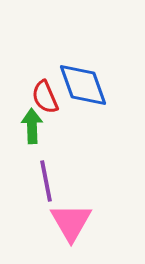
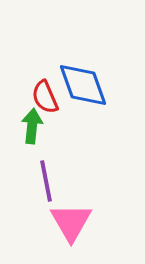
green arrow: rotated 8 degrees clockwise
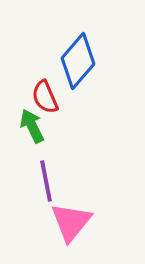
blue diamond: moved 5 px left, 24 px up; rotated 60 degrees clockwise
green arrow: rotated 32 degrees counterclockwise
pink triangle: rotated 9 degrees clockwise
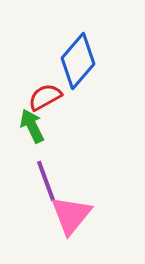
red semicircle: rotated 84 degrees clockwise
purple line: rotated 9 degrees counterclockwise
pink triangle: moved 7 px up
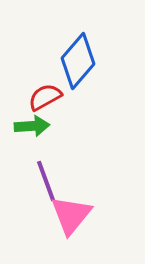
green arrow: rotated 112 degrees clockwise
